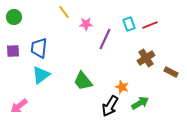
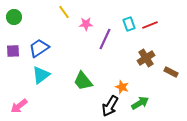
blue trapezoid: rotated 50 degrees clockwise
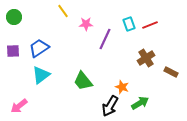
yellow line: moved 1 px left, 1 px up
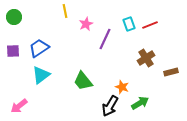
yellow line: moved 2 px right; rotated 24 degrees clockwise
pink star: rotated 24 degrees counterclockwise
brown rectangle: rotated 40 degrees counterclockwise
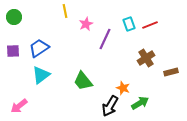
orange star: moved 1 px right, 1 px down
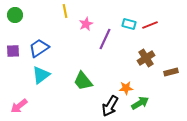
green circle: moved 1 px right, 2 px up
cyan rectangle: rotated 56 degrees counterclockwise
orange star: moved 3 px right; rotated 24 degrees counterclockwise
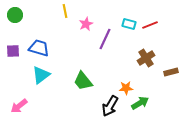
blue trapezoid: rotated 50 degrees clockwise
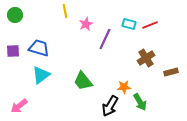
orange star: moved 2 px left, 1 px up
green arrow: moved 1 px up; rotated 90 degrees clockwise
